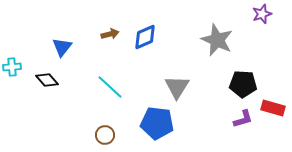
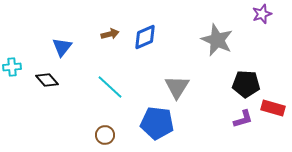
black pentagon: moved 3 px right
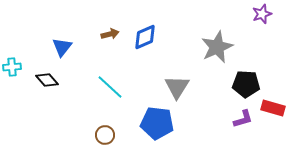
gray star: moved 7 px down; rotated 24 degrees clockwise
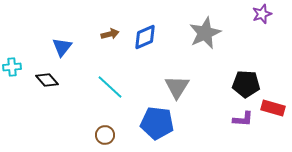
gray star: moved 12 px left, 14 px up
purple L-shape: rotated 20 degrees clockwise
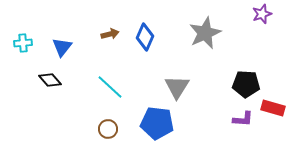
blue diamond: rotated 44 degrees counterclockwise
cyan cross: moved 11 px right, 24 px up
black diamond: moved 3 px right
brown circle: moved 3 px right, 6 px up
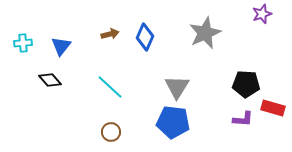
blue triangle: moved 1 px left, 1 px up
blue pentagon: moved 16 px right, 1 px up
brown circle: moved 3 px right, 3 px down
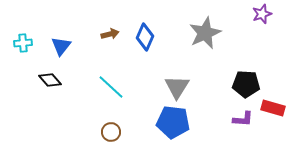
cyan line: moved 1 px right
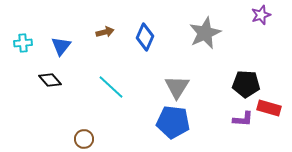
purple star: moved 1 px left, 1 px down
brown arrow: moved 5 px left, 2 px up
red rectangle: moved 4 px left
brown circle: moved 27 px left, 7 px down
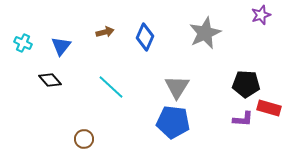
cyan cross: rotated 30 degrees clockwise
